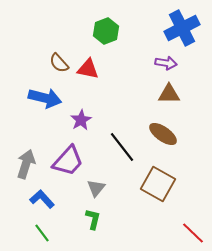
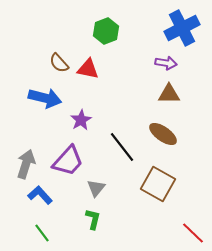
blue L-shape: moved 2 px left, 4 px up
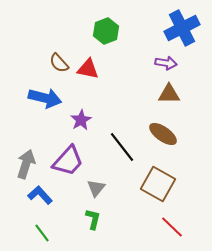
red line: moved 21 px left, 6 px up
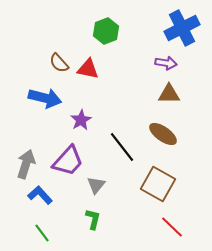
gray triangle: moved 3 px up
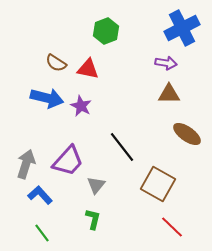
brown semicircle: moved 3 px left; rotated 15 degrees counterclockwise
blue arrow: moved 2 px right
purple star: moved 14 px up; rotated 15 degrees counterclockwise
brown ellipse: moved 24 px right
